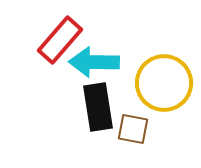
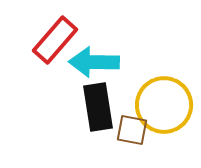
red rectangle: moved 5 px left
yellow circle: moved 22 px down
brown square: moved 1 px left, 1 px down
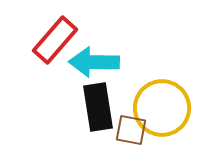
yellow circle: moved 2 px left, 3 px down
brown square: moved 1 px left
